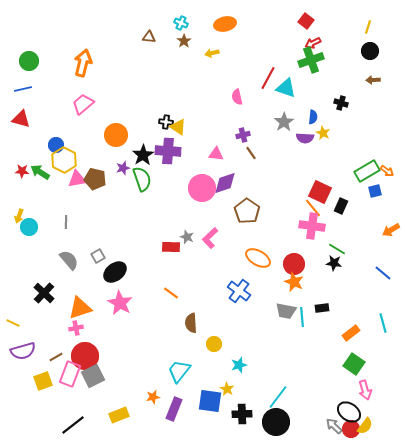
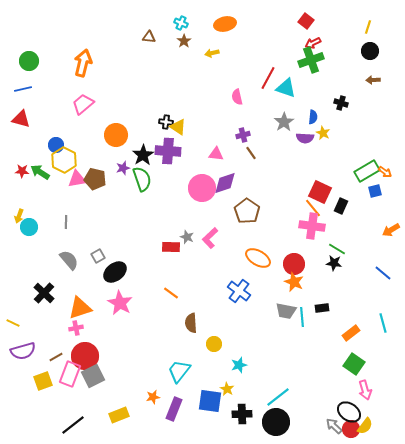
orange arrow at (387, 171): moved 2 px left, 1 px down
cyan line at (278, 397): rotated 15 degrees clockwise
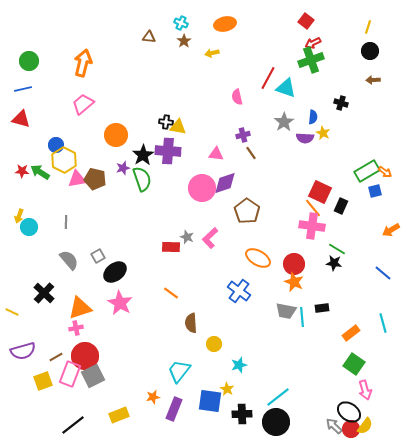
yellow triangle at (178, 127): rotated 24 degrees counterclockwise
yellow line at (13, 323): moved 1 px left, 11 px up
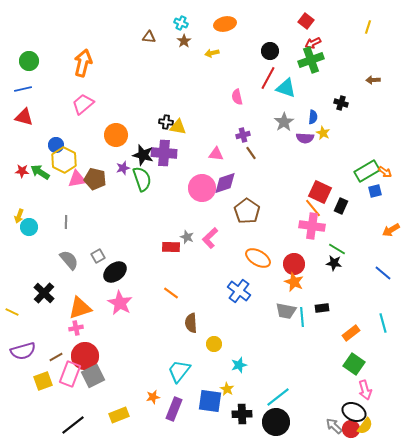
black circle at (370, 51): moved 100 px left
red triangle at (21, 119): moved 3 px right, 2 px up
purple cross at (168, 151): moved 4 px left, 2 px down
black star at (143, 155): rotated 25 degrees counterclockwise
black ellipse at (349, 412): moved 5 px right; rotated 10 degrees counterclockwise
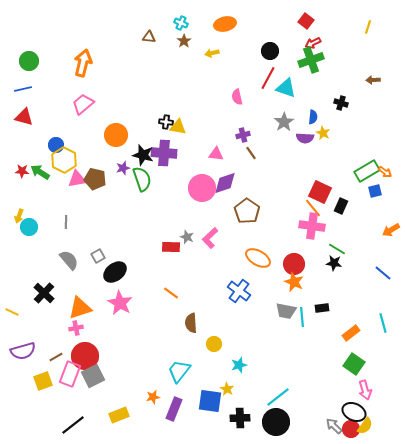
black cross at (242, 414): moved 2 px left, 4 px down
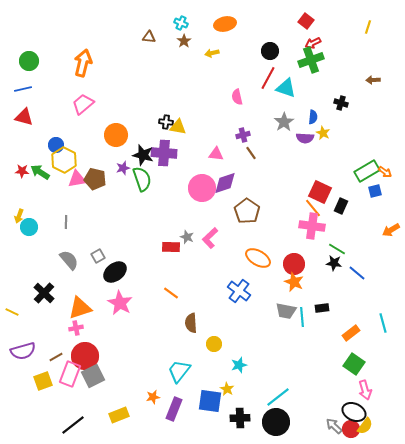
blue line at (383, 273): moved 26 px left
